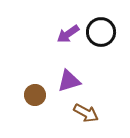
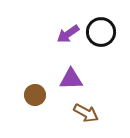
purple triangle: moved 2 px right, 2 px up; rotated 15 degrees clockwise
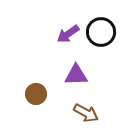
purple triangle: moved 5 px right, 4 px up
brown circle: moved 1 px right, 1 px up
